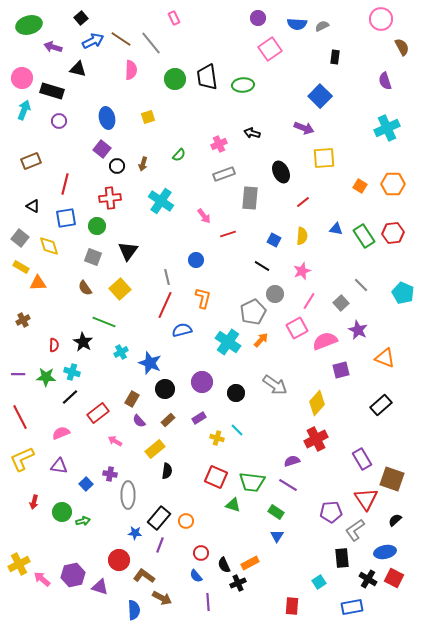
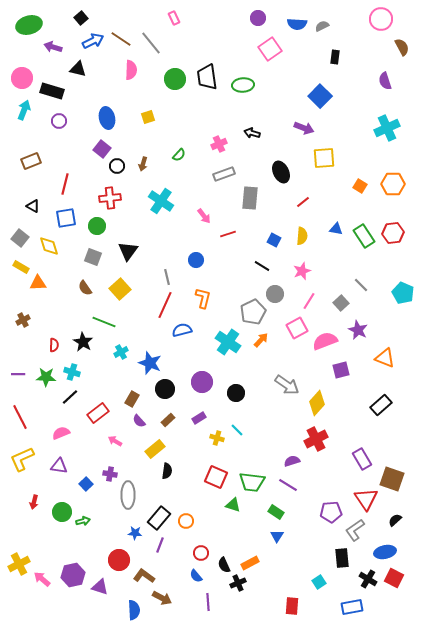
gray arrow at (275, 385): moved 12 px right
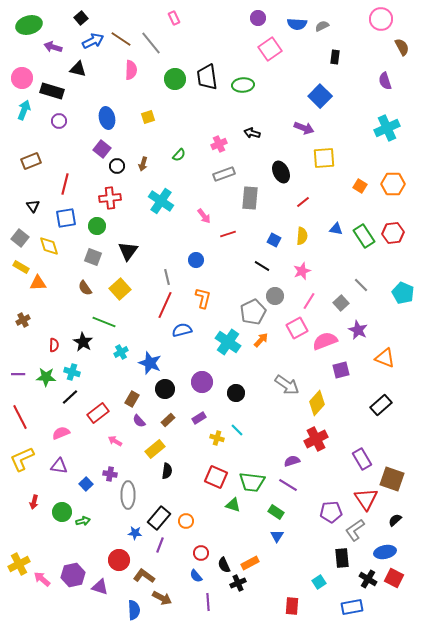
black triangle at (33, 206): rotated 24 degrees clockwise
gray circle at (275, 294): moved 2 px down
